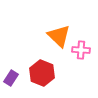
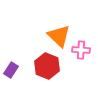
red hexagon: moved 5 px right, 7 px up
purple rectangle: moved 8 px up
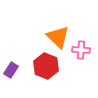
orange triangle: moved 1 px left, 1 px down
red hexagon: moved 1 px left
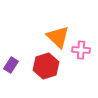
red hexagon: rotated 20 degrees clockwise
purple rectangle: moved 5 px up
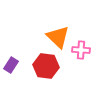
red hexagon: rotated 25 degrees clockwise
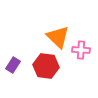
purple rectangle: moved 2 px right
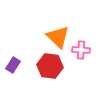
red hexagon: moved 4 px right
